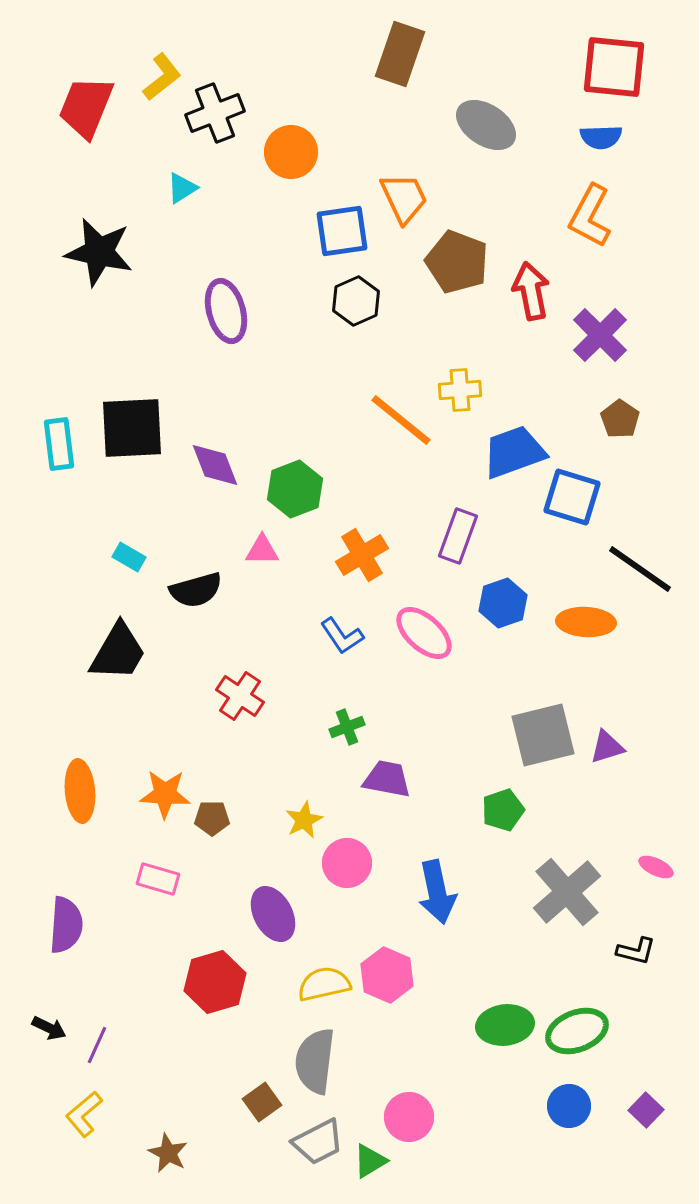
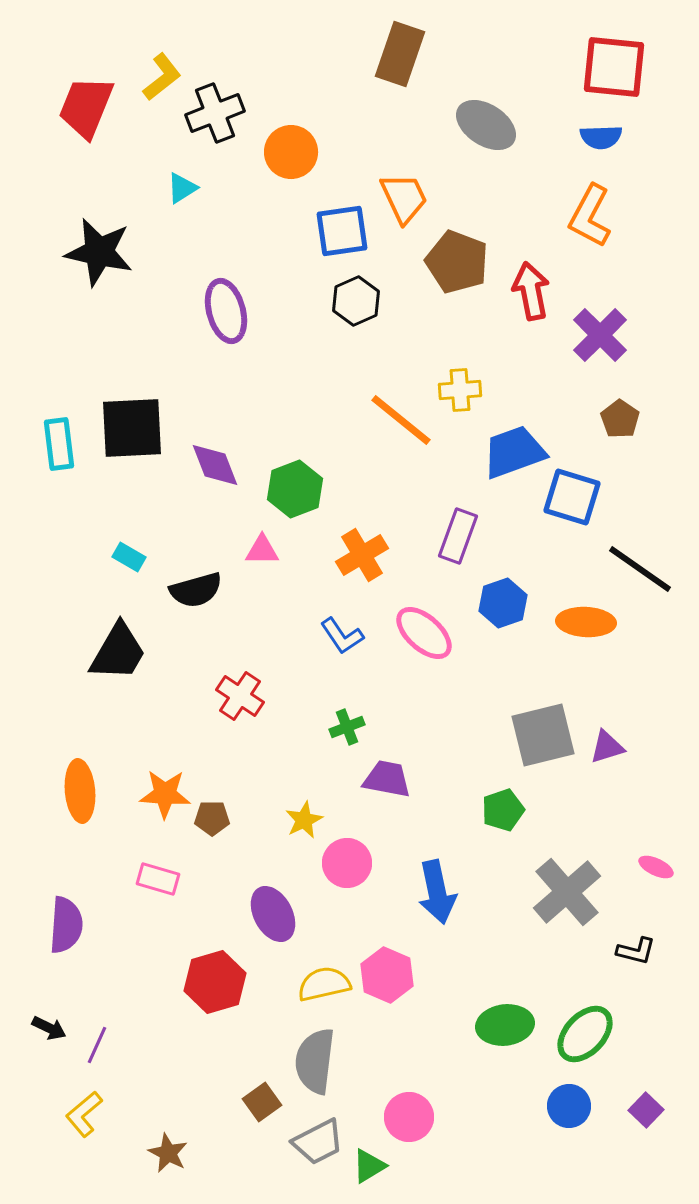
green ellipse at (577, 1031): moved 8 px right, 3 px down; rotated 26 degrees counterclockwise
green triangle at (370, 1161): moved 1 px left, 5 px down
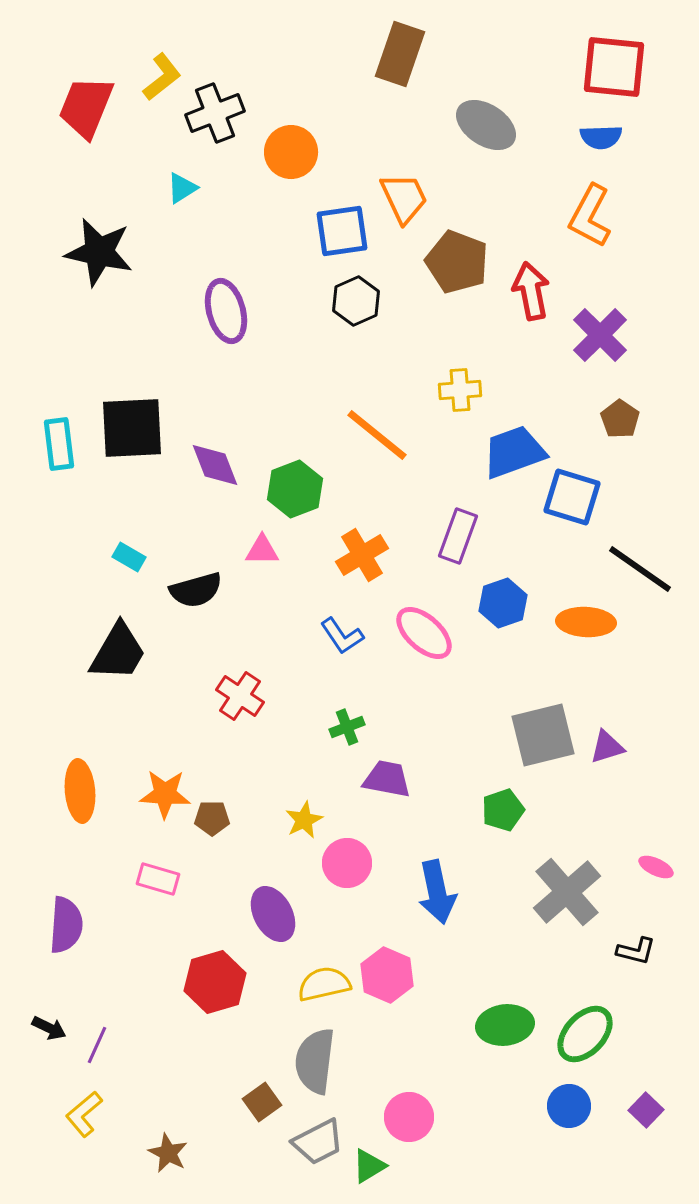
orange line at (401, 420): moved 24 px left, 15 px down
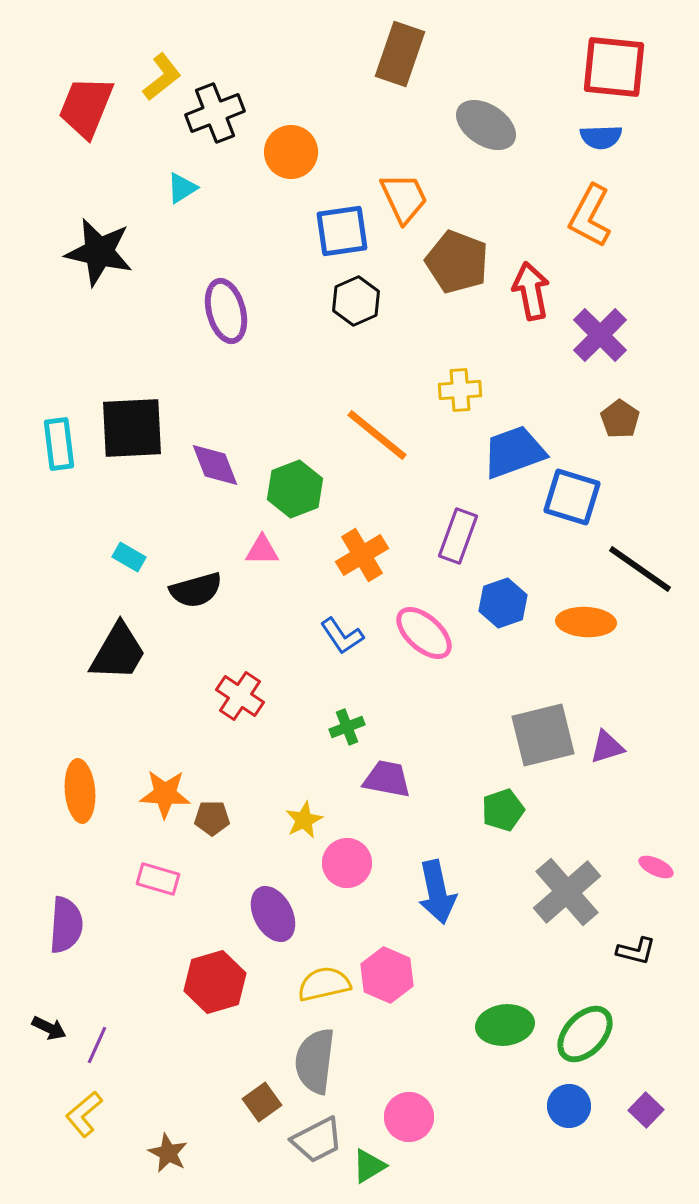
gray trapezoid at (318, 1142): moved 1 px left, 2 px up
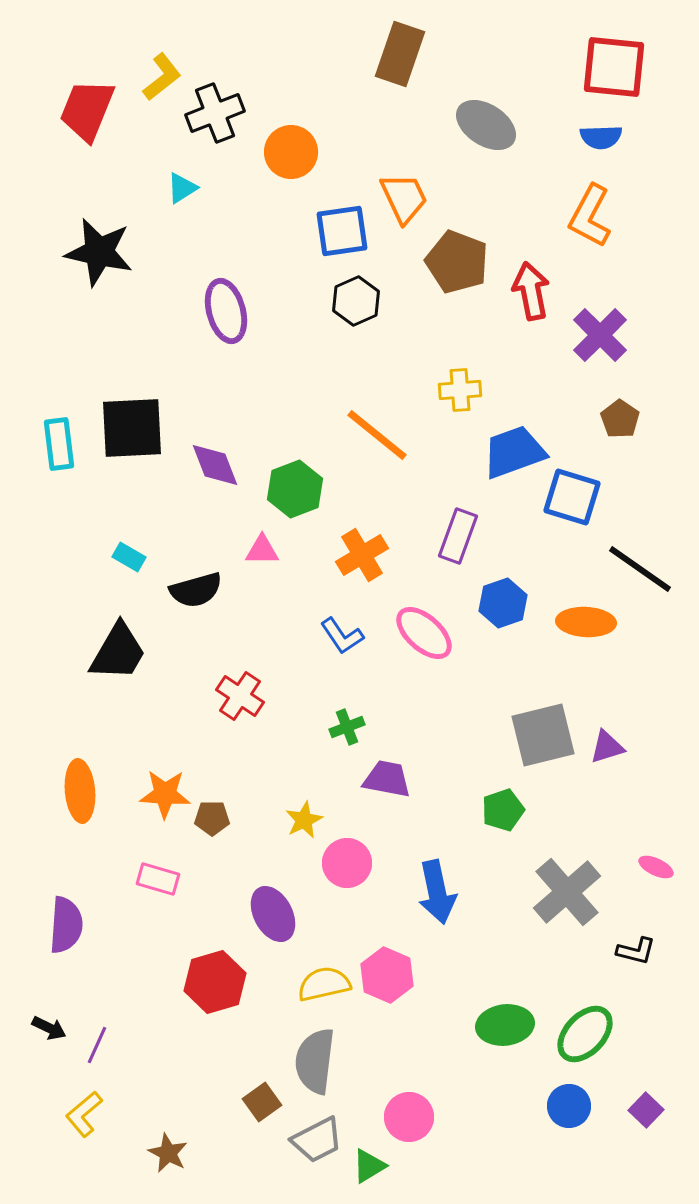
red trapezoid at (86, 107): moved 1 px right, 3 px down
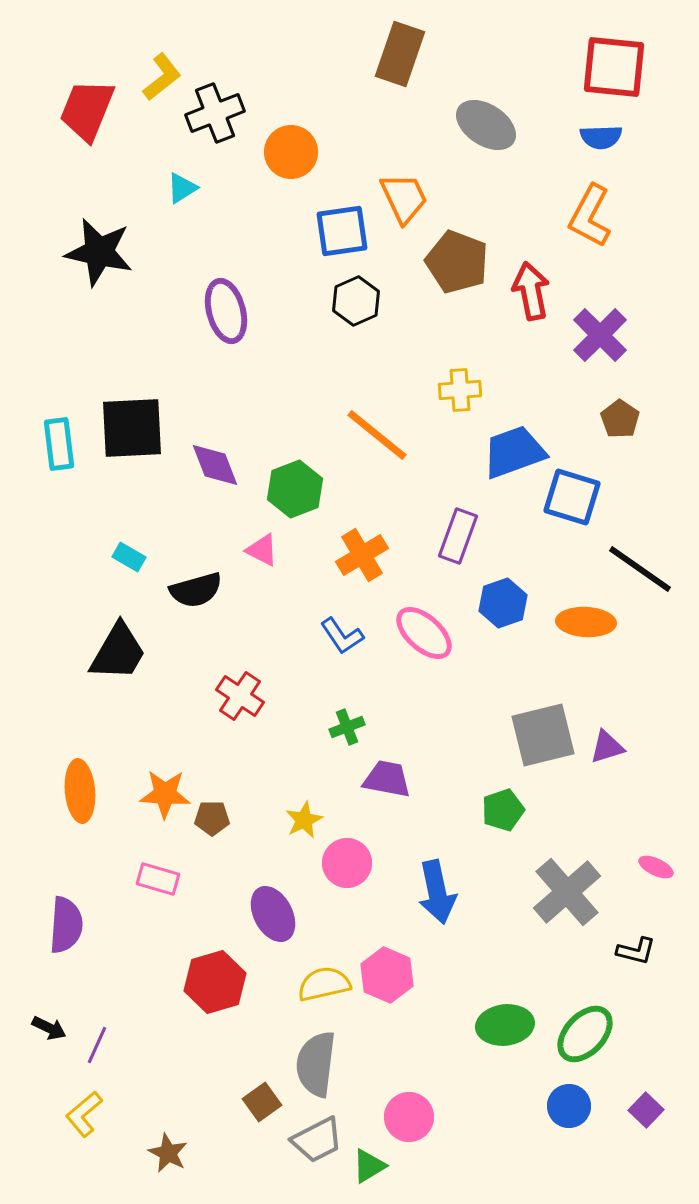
pink triangle at (262, 550): rotated 27 degrees clockwise
gray semicircle at (315, 1061): moved 1 px right, 3 px down
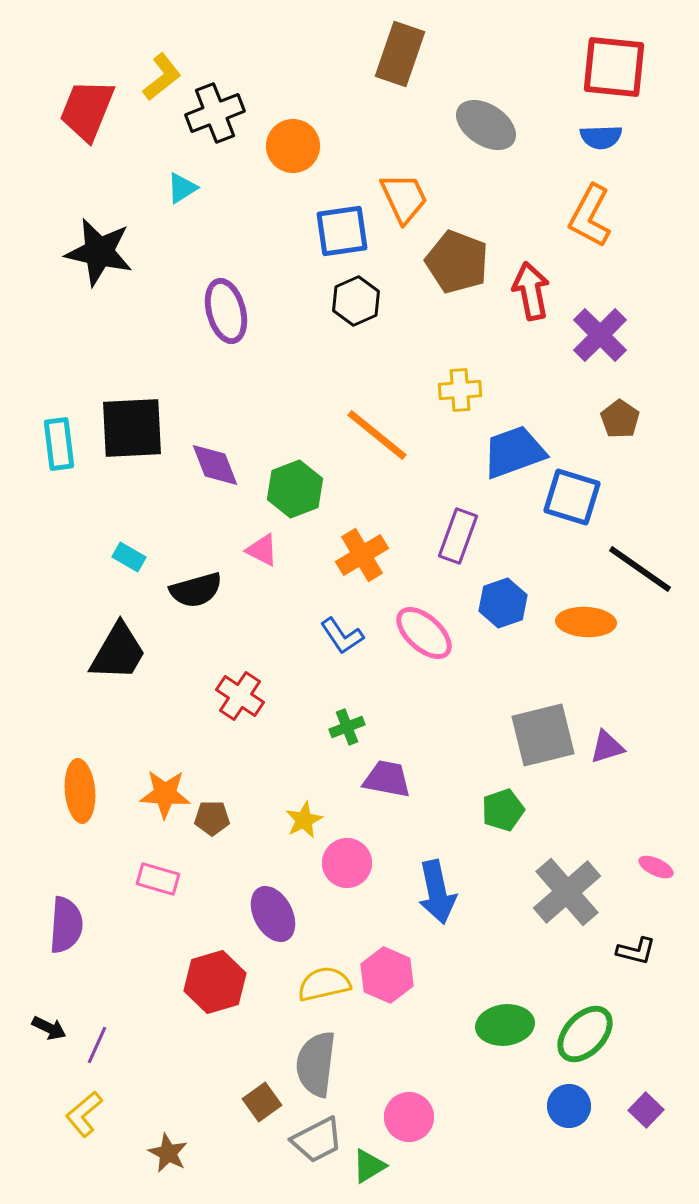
orange circle at (291, 152): moved 2 px right, 6 px up
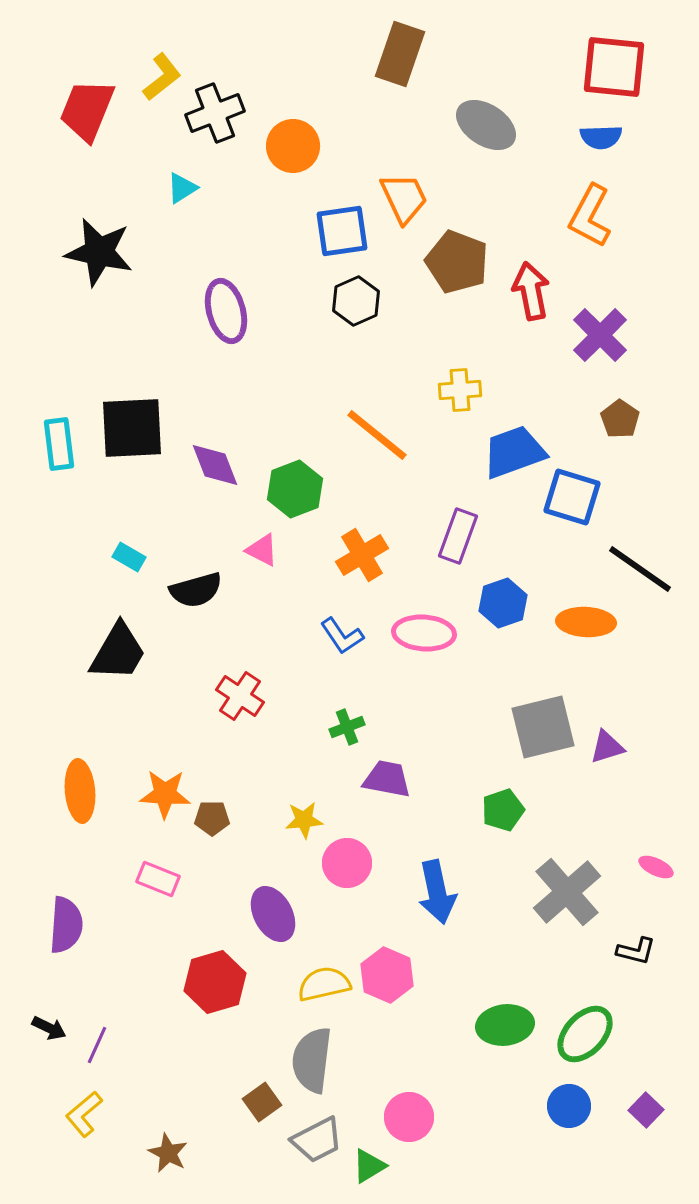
pink ellipse at (424, 633): rotated 38 degrees counterclockwise
gray square at (543, 735): moved 8 px up
yellow star at (304, 820): rotated 21 degrees clockwise
pink rectangle at (158, 879): rotated 6 degrees clockwise
gray semicircle at (316, 1064): moved 4 px left, 4 px up
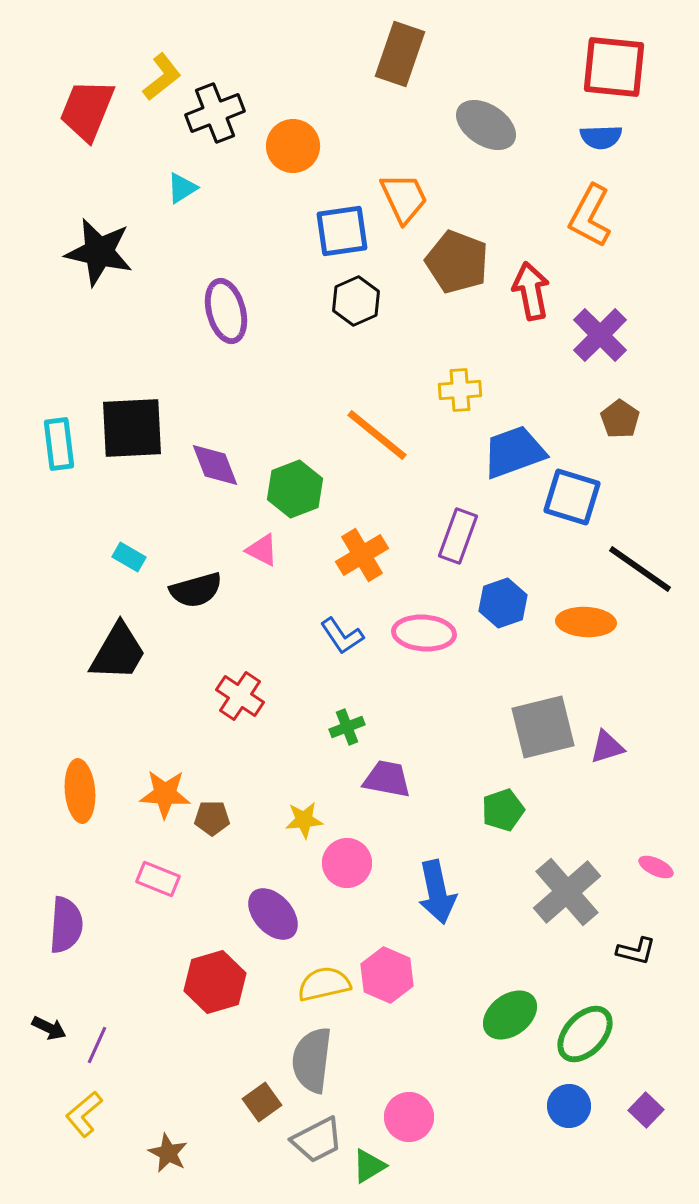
purple ellipse at (273, 914): rotated 14 degrees counterclockwise
green ellipse at (505, 1025): moved 5 px right, 10 px up; rotated 30 degrees counterclockwise
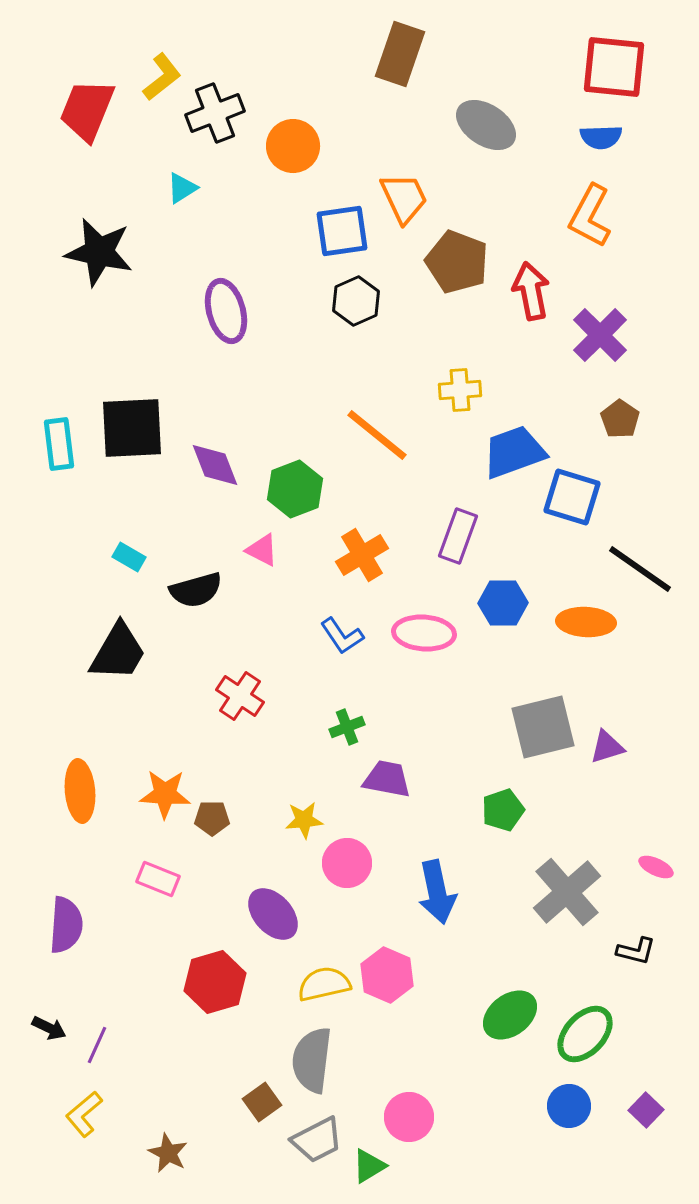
blue hexagon at (503, 603): rotated 18 degrees clockwise
